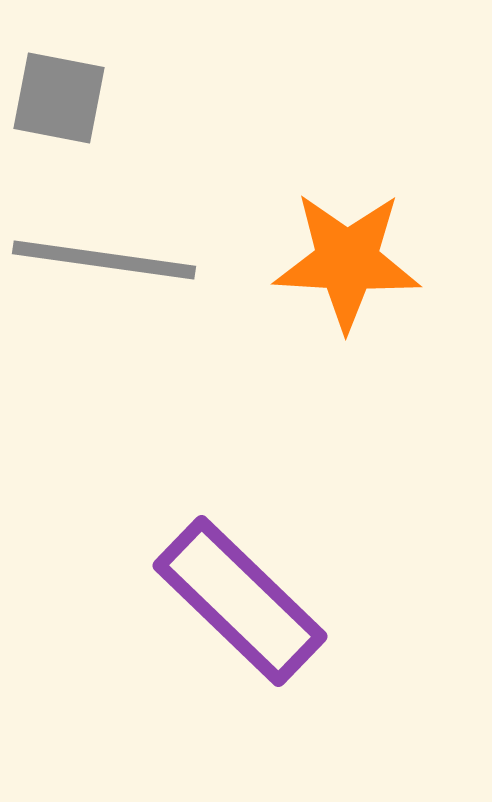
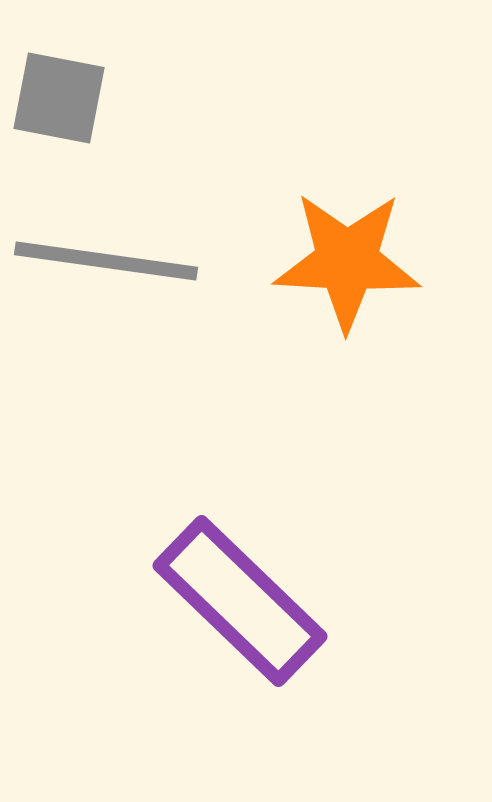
gray line: moved 2 px right, 1 px down
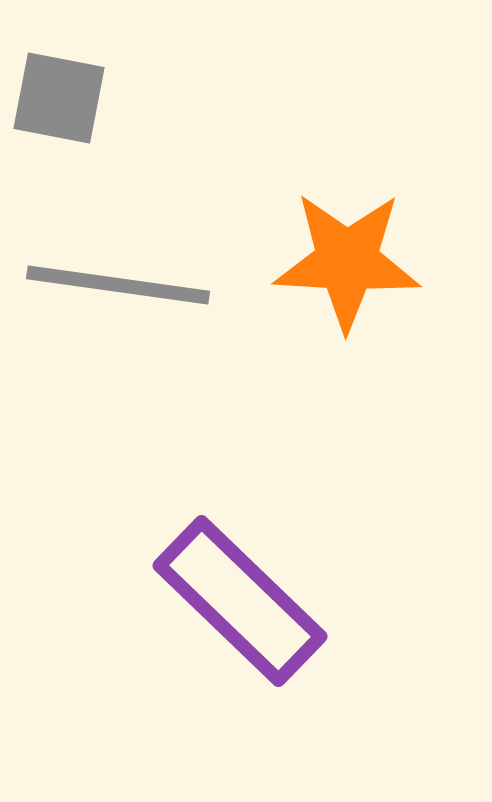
gray line: moved 12 px right, 24 px down
